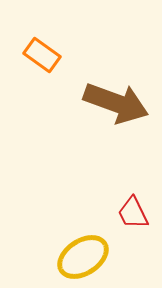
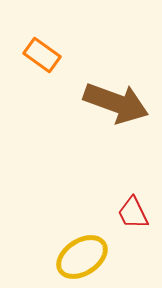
yellow ellipse: moved 1 px left
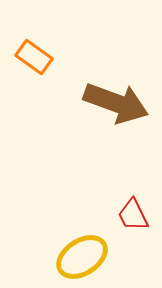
orange rectangle: moved 8 px left, 2 px down
red trapezoid: moved 2 px down
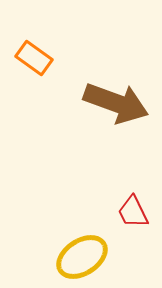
orange rectangle: moved 1 px down
red trapezoid: moved 3 px up
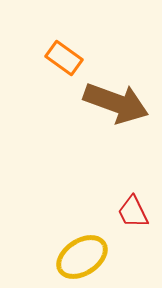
orange rectangle: moved 30 px right
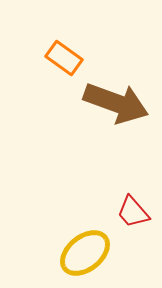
red trapezoid: rotated 15 degrees counterclockwise
yellow ellipse: moved 3 px right, 4 px up; rotated 6 degrees counterclockwise
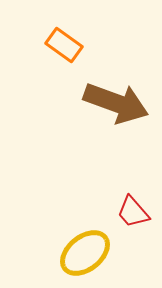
orange rectangle: moved 13 px up
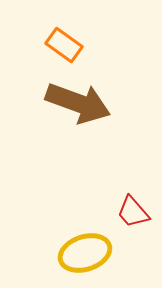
brown arrow: moved 38 px left
yellow ellipse: rotated 21 degrees clockwise
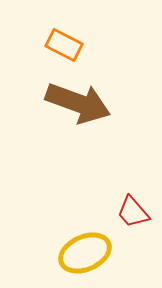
orange rectangle: rotated 9 degrees counterclockwise
yellow ellipse: rotated 6 degrees counterclockwise
